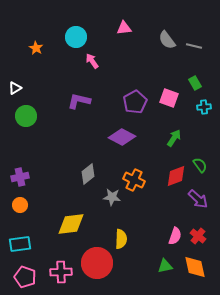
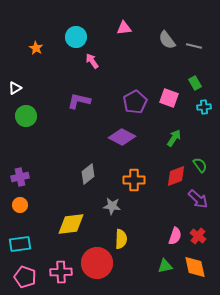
orange cross: rotated 25 degrees counterclockwise
gray star: moved 9 px down
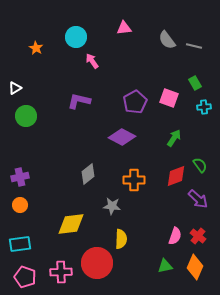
orange diamond: rotated 35 degrees clockwise
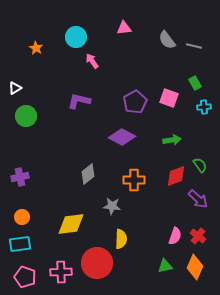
green arrow: moved 2 px left, 2 px down; rotated 48 degrees clockwise
orange circle: moved 2 px right, 12 px down
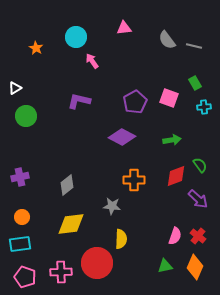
gray diamond: moved 21 px left, 11 px down
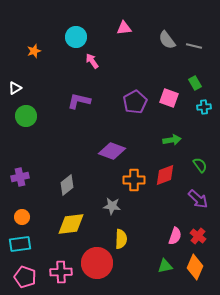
orange star: moved 2 px left, 3 px down; rotated 24 degrees clockwise
purple diamond: moved 10 px left, 14 px down; rotated 8 degrees counterclockwise
red diamond: moved 11 px left, 1 px up
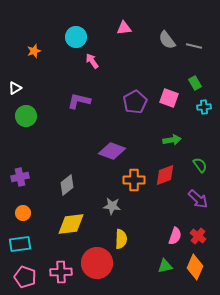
orange circle: moved 1 px right, 4 px up
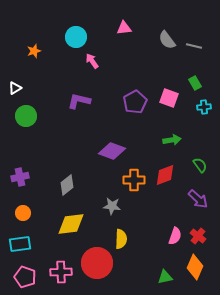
green triangle: moved 11 px down
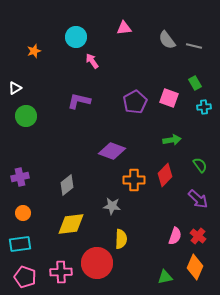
red diamond: rotated 25 degrees counterclockwise
